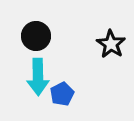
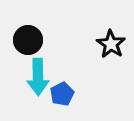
black circle: moved 8 px left, 4 px down
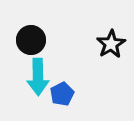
black circle: moved 3 px right
black star: rotated 8 degrees clockwise
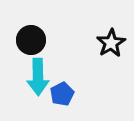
black star: moved 1 px up
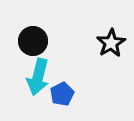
black circle: moved 2 px right, 1 px down
cyan arrow: rotated 15 degrees clockwise
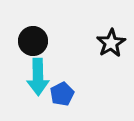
cyan arrow: rotated 15 degrees counterclockwise
